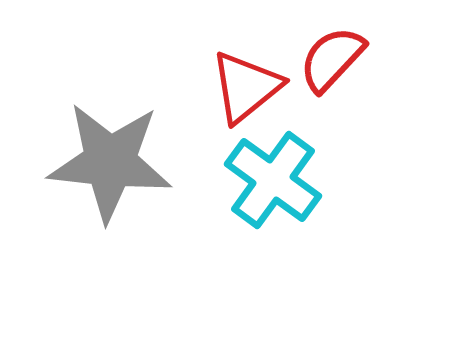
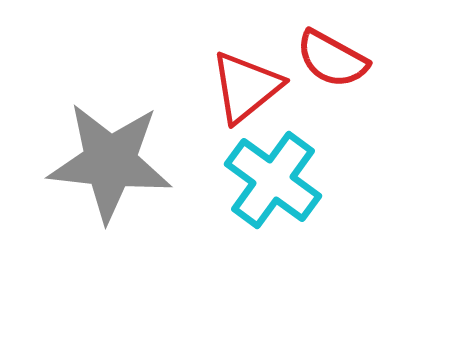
red semicircle: rotated 104 degrees counterclockwise
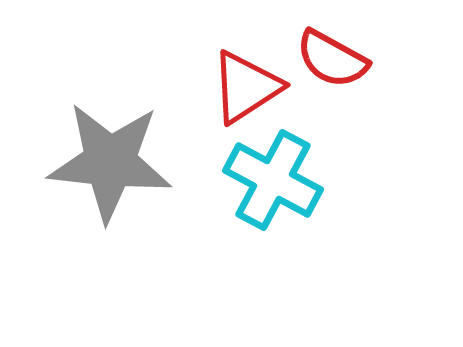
red triangle: rotated 6 degrees clockwise
cyan cross: rotated 8 degrees counterclockwise
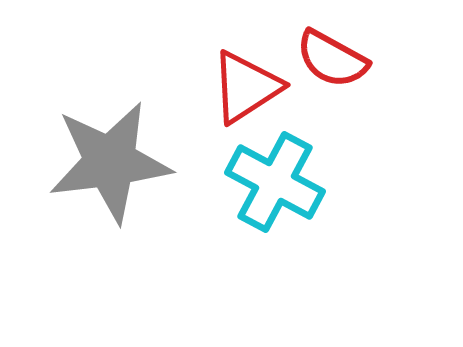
gray star: rotated 13 degrees counterclockwise
cyan cross: moved 2 px right, 2 px down
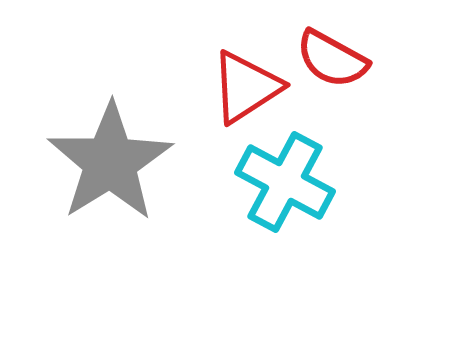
gray star: rotated 25 degrees counterclockwise
cyan cross: moved 10 px right
